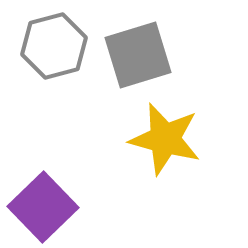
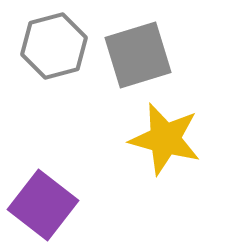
purple square: moved 2 px up; rotated 8 degrees counterclockwise
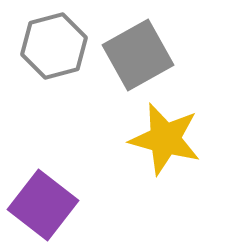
gray square: rotated 12 degrees counterclockwise
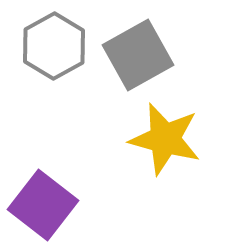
gray hexagon: rotated 14 degrees counterclockwise
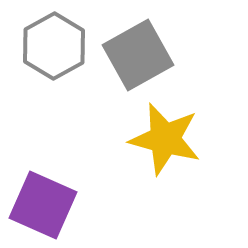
purple square: rotated 14 degrees counterclockwise
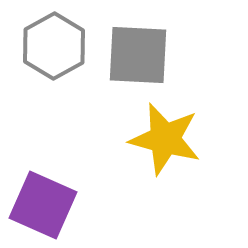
gray square: rotated 32 degrees clockwise
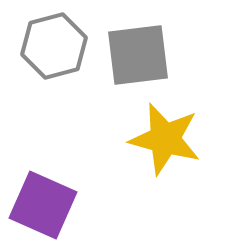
gray hexagon: rotated 14 degrees clockwise
gray square: rotated 10 degrees counterclockwise
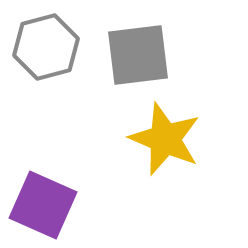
gray hexagon: moved 8 px left, 1 px down
yellow star: rotated 8 degrees clockwise
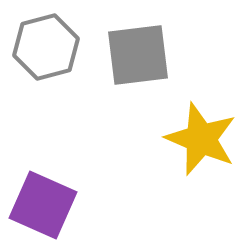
yellow star: moved 36 px right
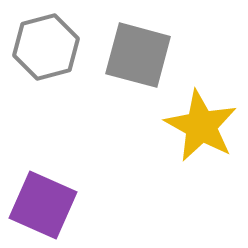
gray square: rotated 22 degrees clockwise
yellow star: moved 13 px up; rotated 6 degrees clockwise
